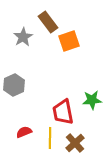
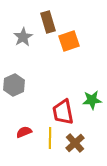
brown rectangle: rotated 20 degrees clockwise
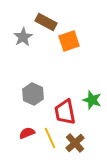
brown rectangle: moved 2 px left; rotated 45 degrees counterclockwise
gray hexagon: moved 19 px right, 9 px down; rotated 10 degrees counterclockwise
green star: rotated 24 degrees clockwise
red trapezoid: moved 2 px right
red semicircle: moved 3 px right, 1 px down
yellow line: rotated 25 degrees counterclockwise
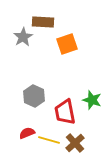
brown rectangle: moved 3 px left; rotated 25 degrees counterclockwise
orange square: moved 2 px left, 3 px down
gray hexagon: moved 1 px right, 2 px down
yellow line: moved 1 px left, 2 px down; rotated 50 degrees counterclockwise
